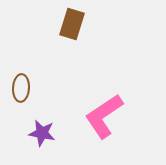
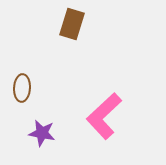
brown ellipse: moved 1 px right
pink L-shape: rotated 9 degrees counterclockwise
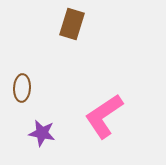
pink L-shape: rotated 9 degrees clockwise
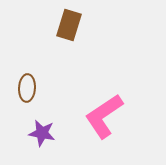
brown rectangle: moved 3 px left, 1 px down
brown ellipse: moved 5 px right
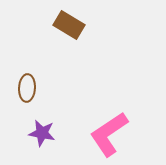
brown rectangle: rotated 76 degrees counterclockwise
pink L-shape: moved 5 px right, 18 px down
